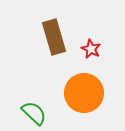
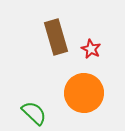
brown rectangle: moved 2 px right
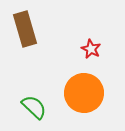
brown rectangle: moved 31 px left, 8 px up
green semicircle: moved 6 px up
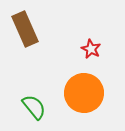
brown rectangle: rotated 8 degrees counterclockwise
green semicircle: rotated 8 degrees clockwise
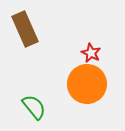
red star: moved 4 px down
orange circle: moved 3 px right, 9 px up
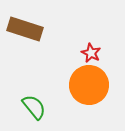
brown rectangle: rotated 48 degrees counterclockwise
orange circle: moved 2 px right, 1 px down
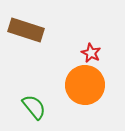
brown rectangle: moved 1 px right, 1 px down
orange circle: moved 4 px left
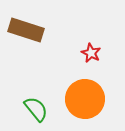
orange circle: moved 14 px down
green semicircle: moved 2 px right, 2 px down
